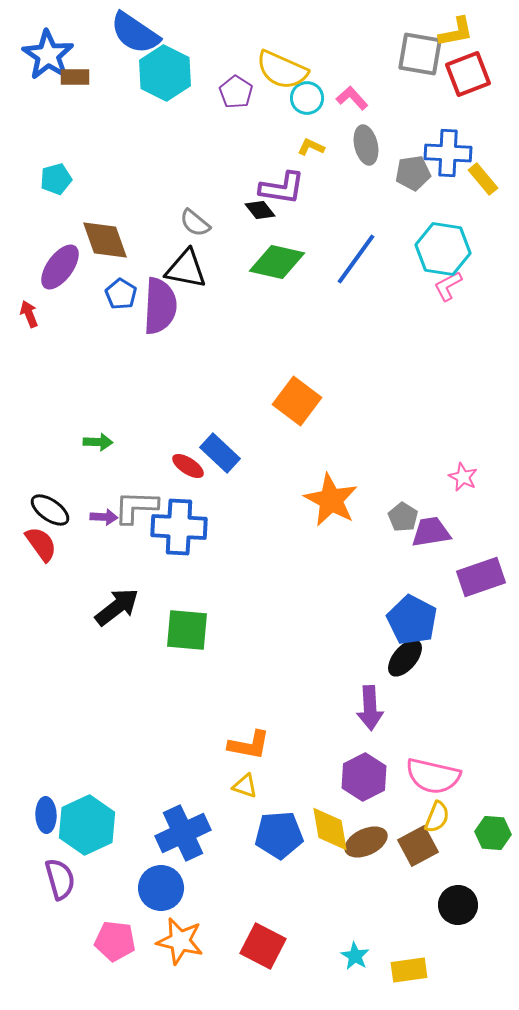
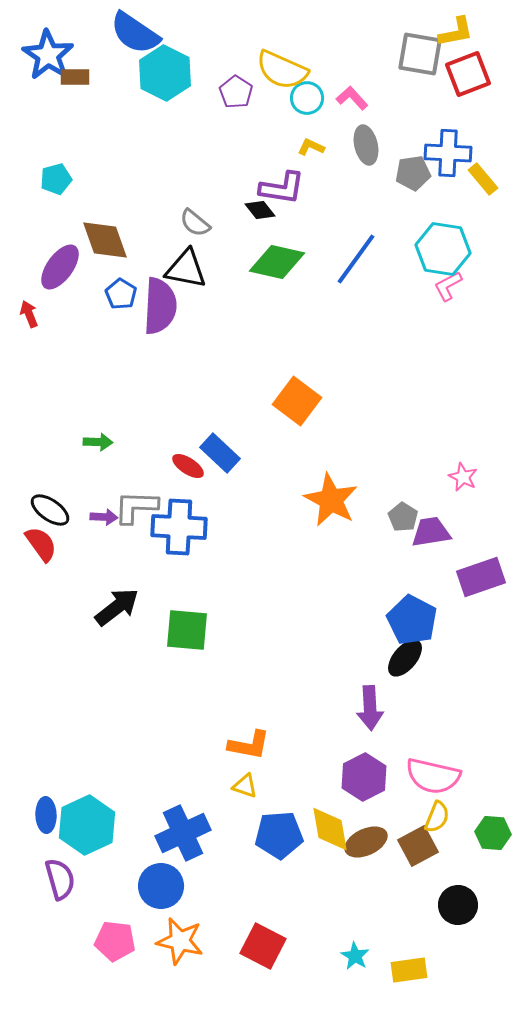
blue circle at (161, 888): moved 2 px up
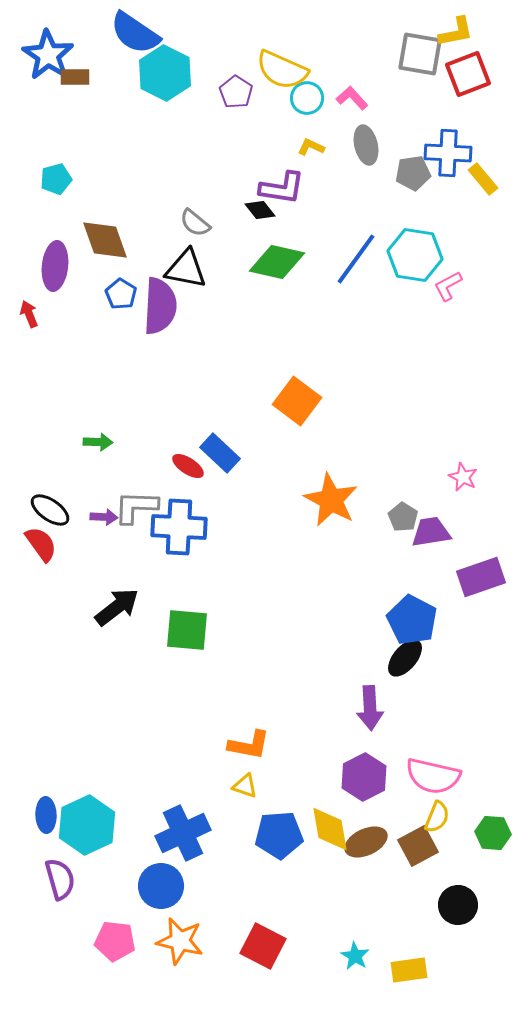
cyan hexagon at (443, 249): moved 28 px left, 6 px down
purple ellipse at (60, 267): moved 5 px left, 1 px up; rotated 30 degrees counterclockwise
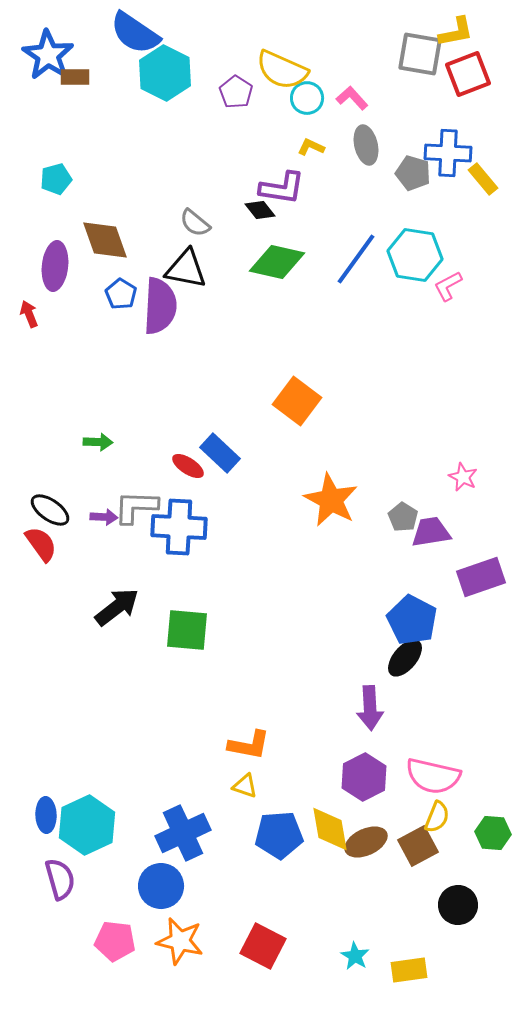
gray pentagon at (413, 173): rotated 24 degrees clockwise
